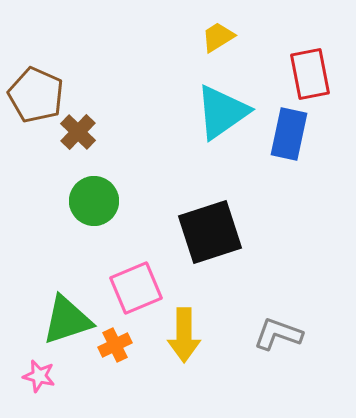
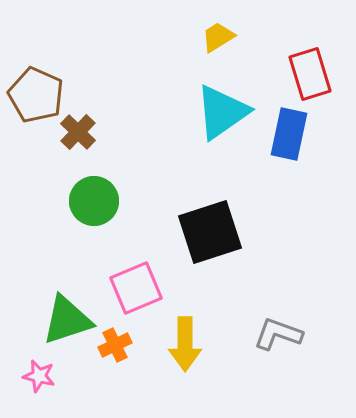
red rectangle: rotated 6 degrees counterclockwise
yellow arrow: moved 1 px right, 9 px down
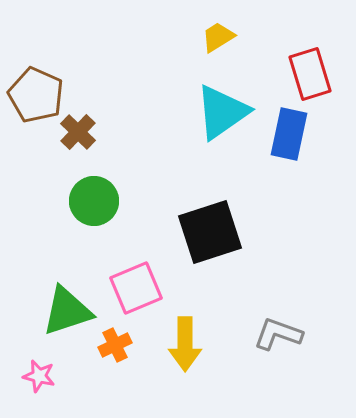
green triangle: moved 9 px up
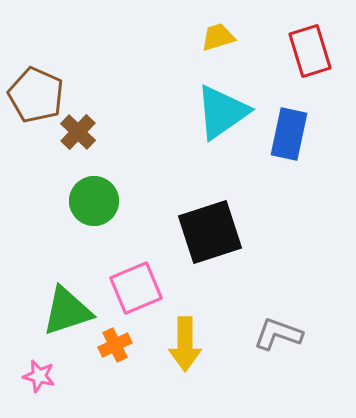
yellow trapezoid: rotated 15 degrees clockwise
red rectangle: moved 23 px up
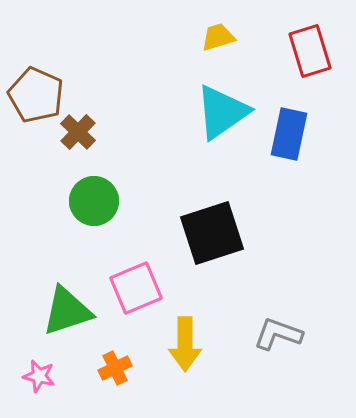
black square: moved 2 px right, 1 px down
orange cross: moved 23 px down
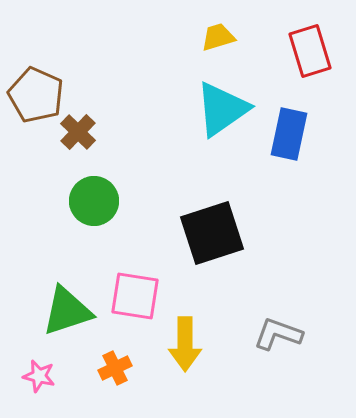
cyan triangle: moved 3 px up
pink square: moved 1 px left, 8 px down; rotated 32 degrees clockwise
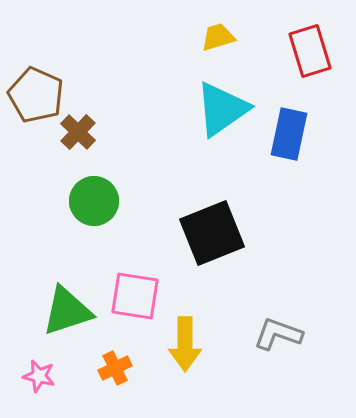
black square: rotated 4 degrees counterclockwise
